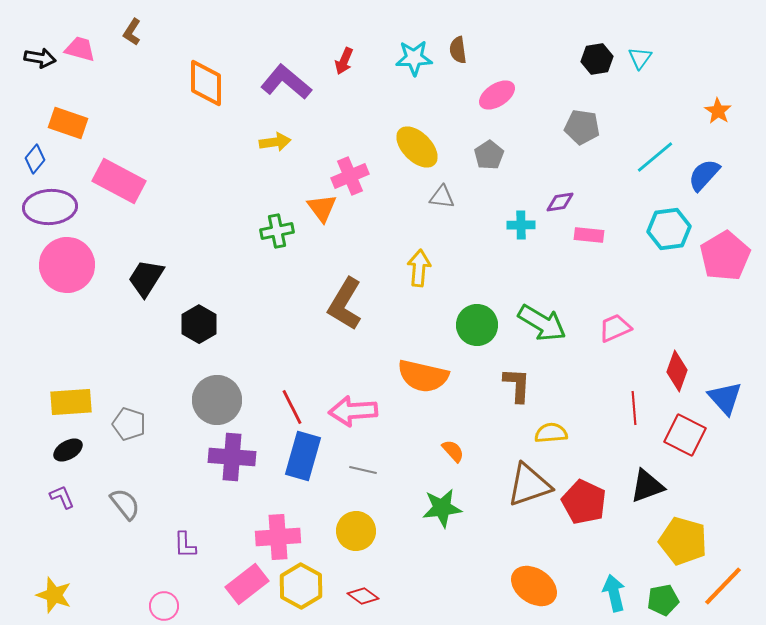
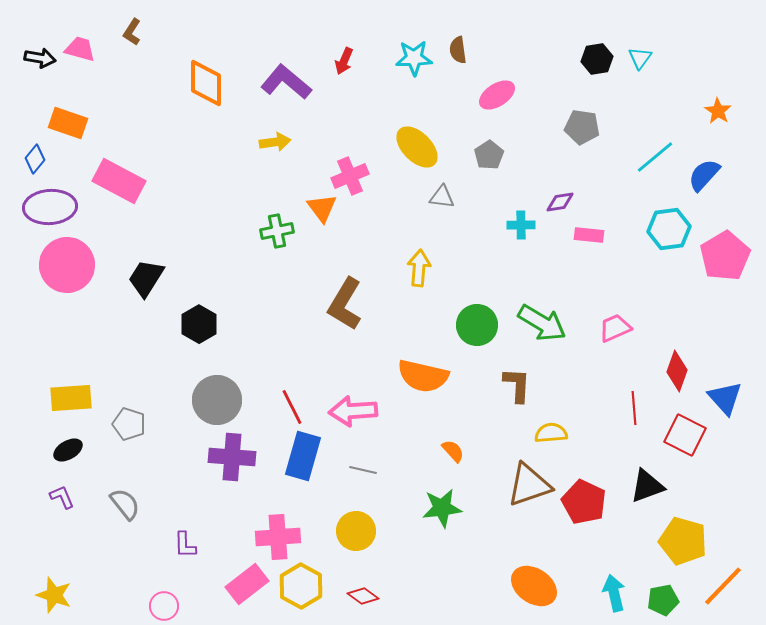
yellow rectangle at (71, 402): moved 4 px up
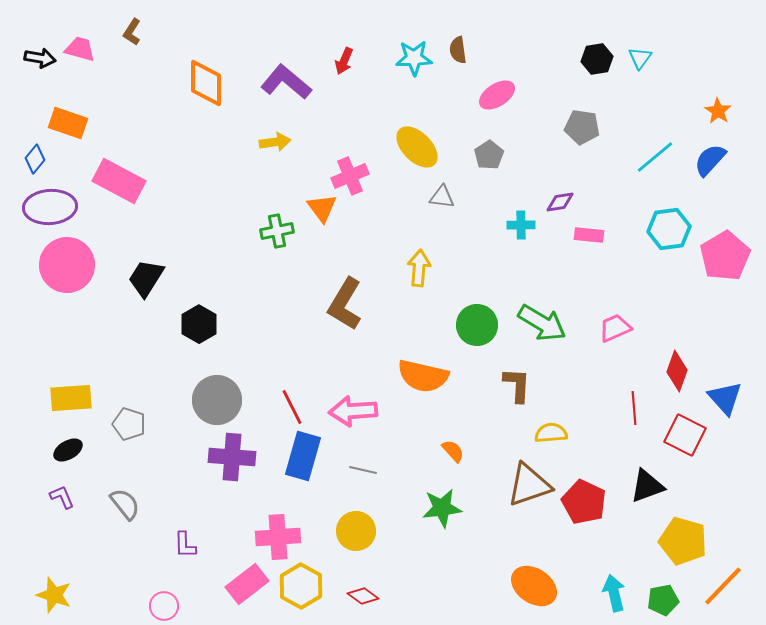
blue semicircle at (704, 175): moved 6 px right, 15 px up
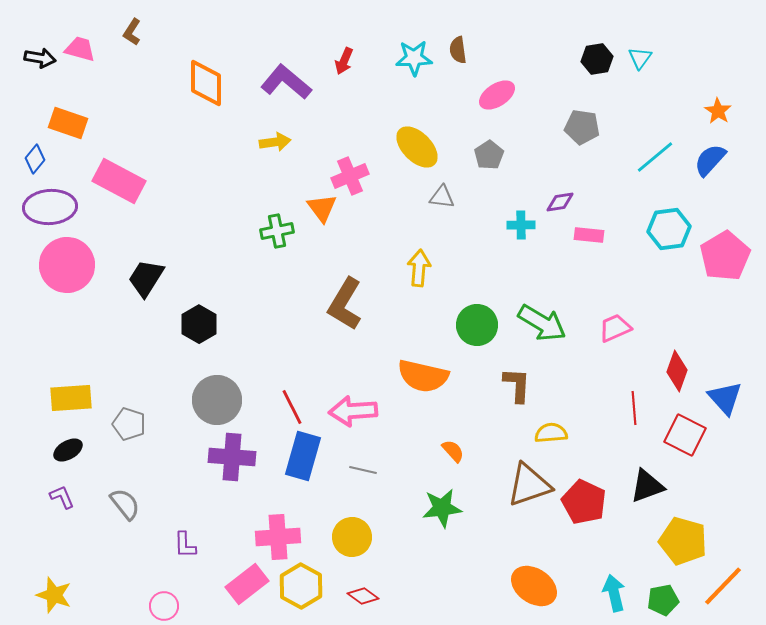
yellow circle at (356, 531): moved 4 px left, 6 px down
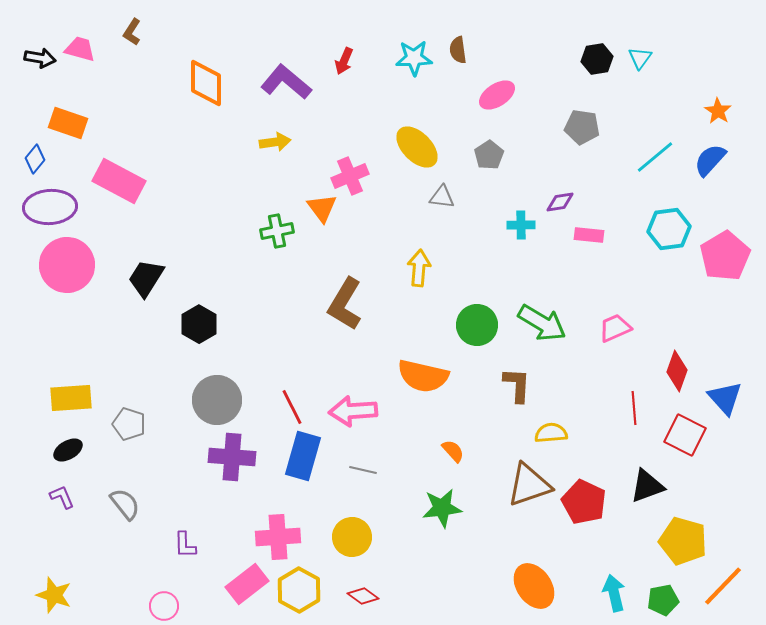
yellow hexagon at (301, 586): moved 2 px left, 4 px down
orange ellipse at (534, 586): rotated 21 degrees clockwise
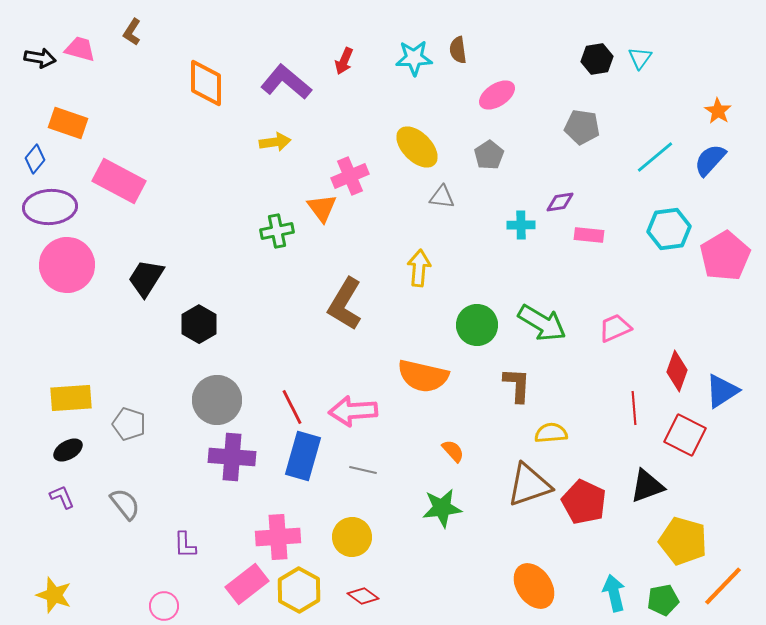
blue triangle at (725, 398): moved 3 px left, 7 px up; rotated 39 degrees clockwise
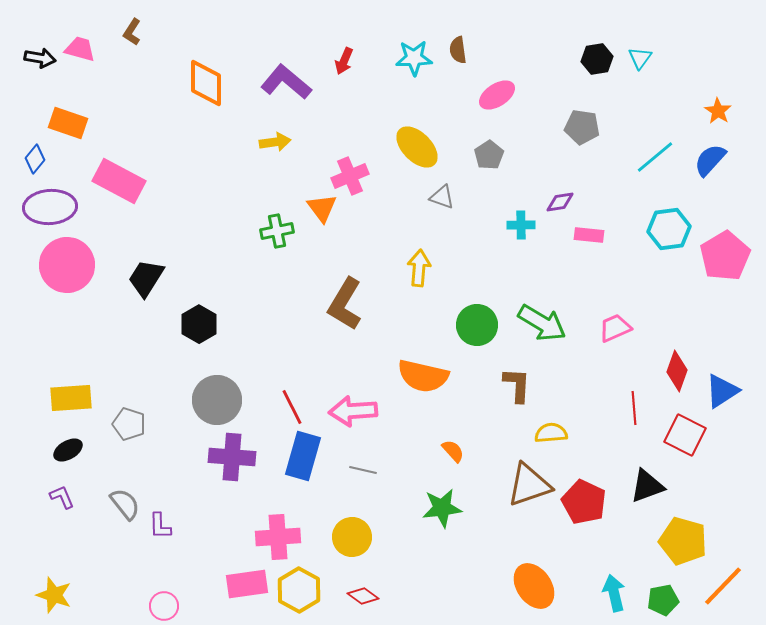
gray triangle at (442, 197): rotated 12 degrees clockwise
purple L-shape at (185, 545): moved 25 px left, 19 px up
pink rectangle at (247, 584): rotated 30 degrees clockwise
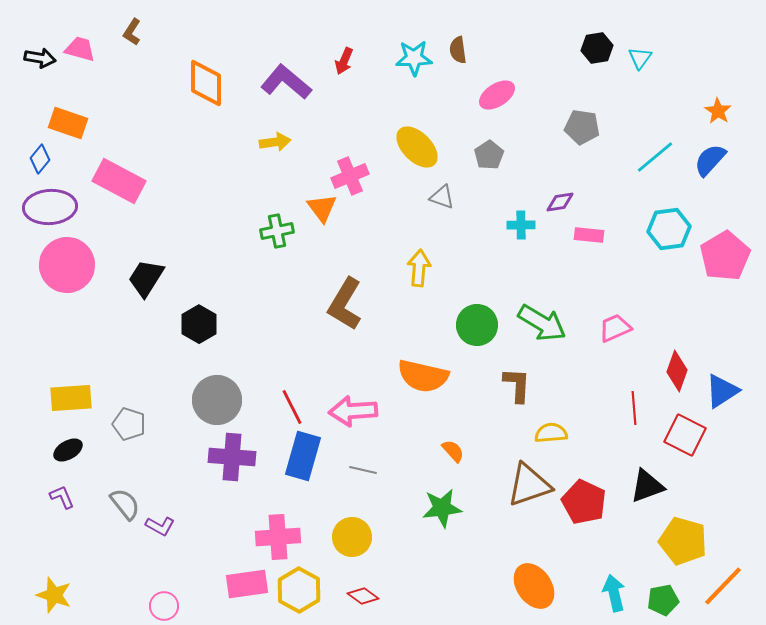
black hexagon at (597, 59): moved 11 px up
blue diamond at (35, 159): moved 5 px right
purple L-shape at (160, 526): rotated 60 degrees counterclockwise
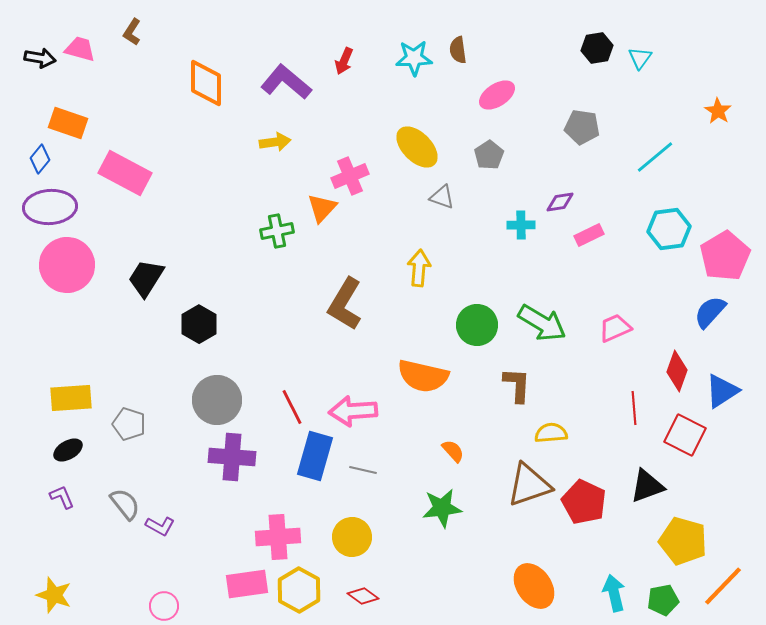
blue semicircle at (710, 160): moved 152 px down
pink rectangle at (119, 181): moved 6 px right, 8 px up
orange triangle at (322, 208): rotated 20 degrees clockwise
pink rectangle at (589, 235): rotated 32 degrees counterclockwise
blue rectangle at (303, 456): moved 12 px right
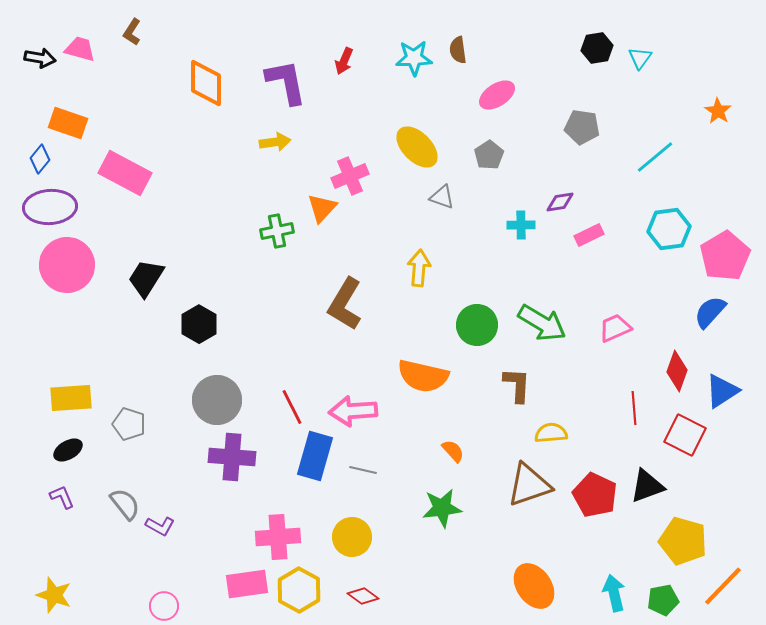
purple L-shape at (286, 82): rotated 39 degrees clockwise
red pentagon at (584, 502): moved 11 px right, 7 px up
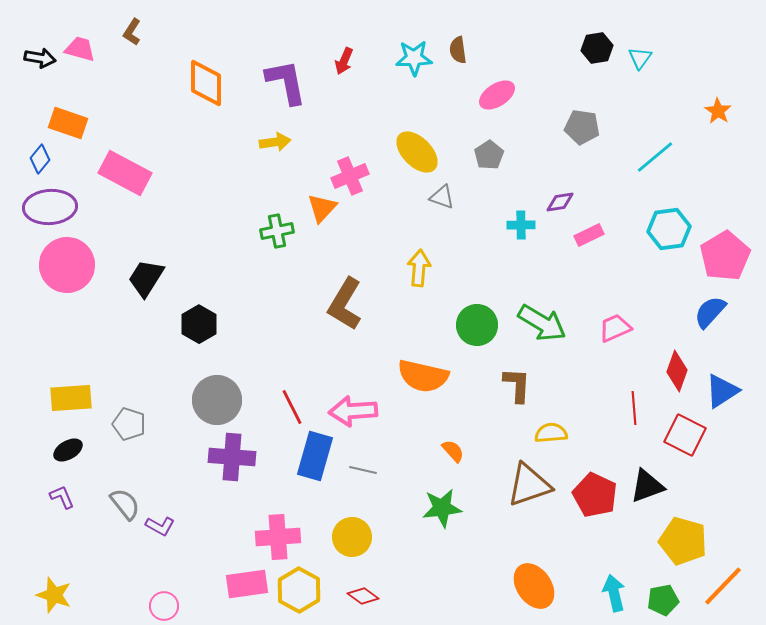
yellow ellipse at (417, 147): moved 5 px down
